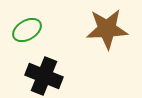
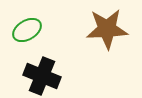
black cross: moved 2 px left
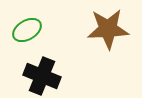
brown star: moved 1 px right
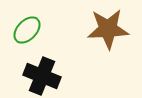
green ellipse: rotated 16 degrees counterclockwise
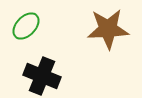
green ellipse: moved 1 px left, 4 px up
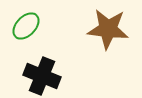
brown star: rotated 9 degrees clockwise
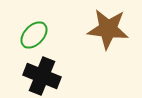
green ellipse: moved 8 px right, 9 px down
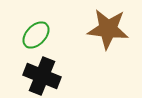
green ellipse: moved 2 px right
